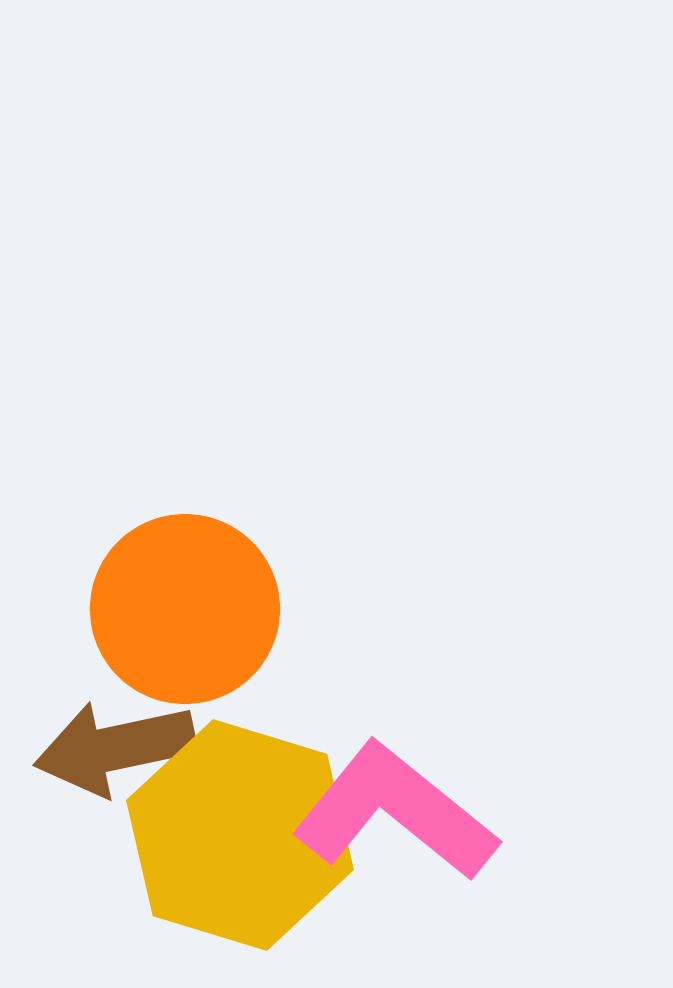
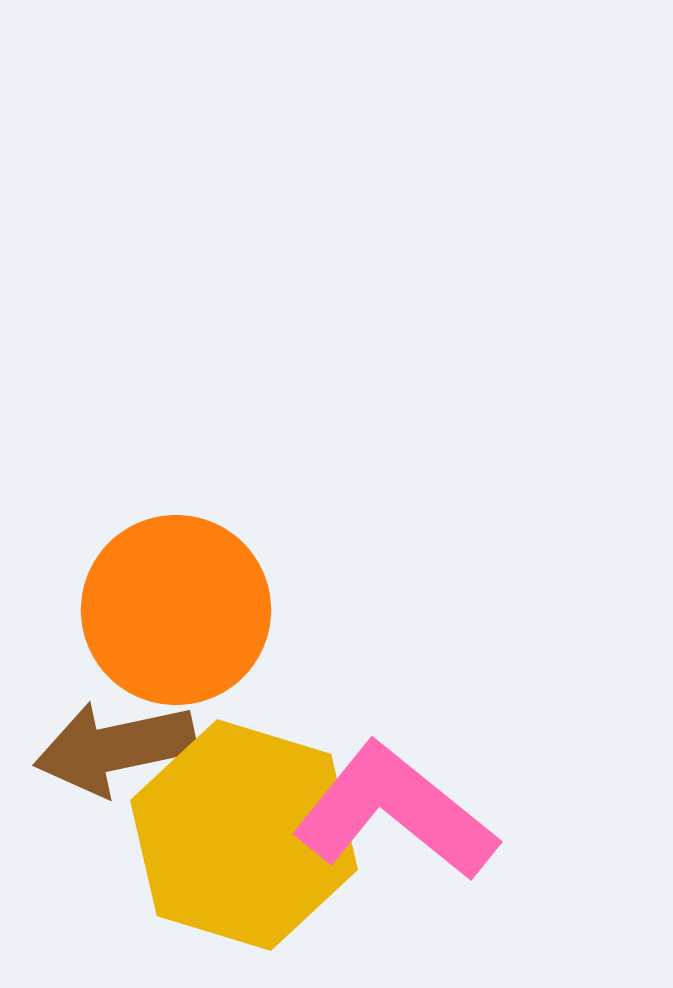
orange circle: moved 9 px left, 1 px down
yellow hexagon: moved 4 px right
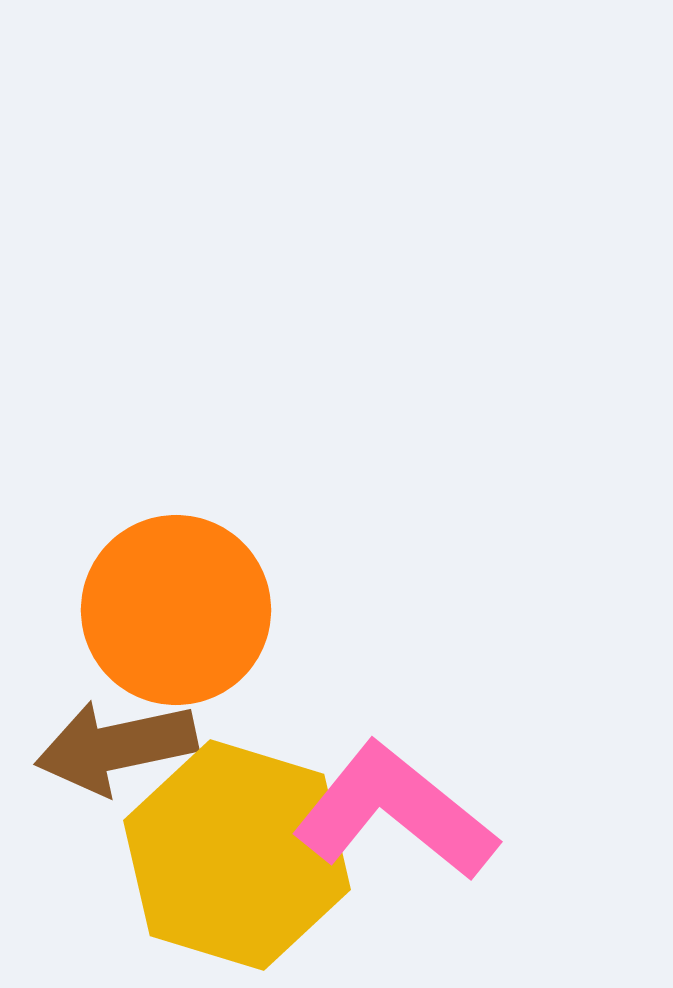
brown arrow: moved 1 px right, 1 px up
yellow hexagon: moved 7 px left, 20 px down
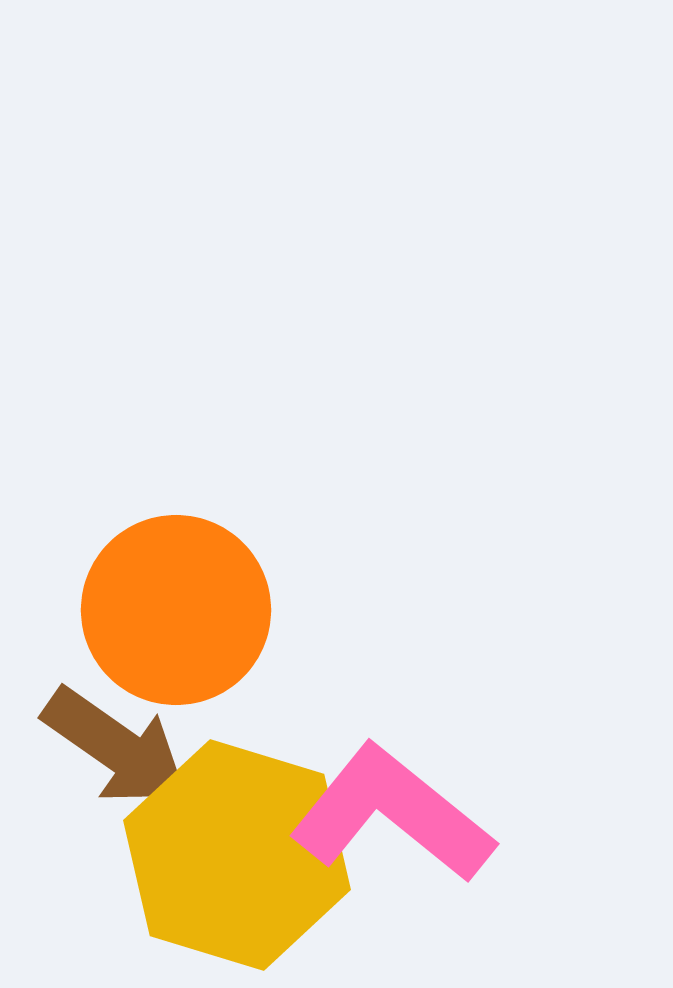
brown arrow: rotated 133 degrees counterclockwise
pink L-shape: moved 3 px left, 2 px down
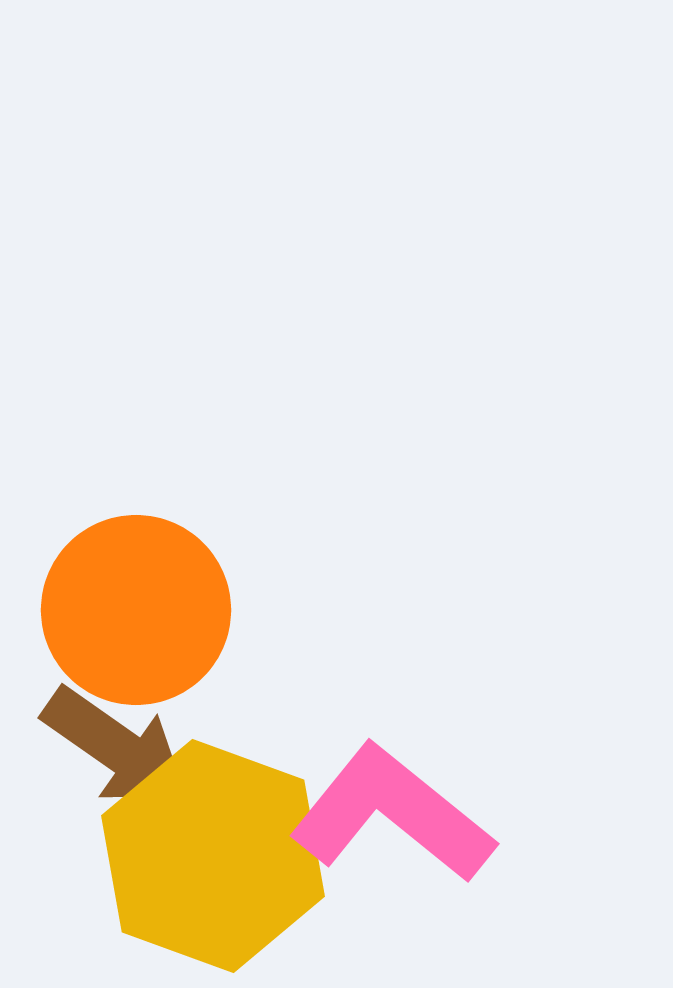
orange circle: moved 40 px left
yellow hexagon: moved 24 px left, 1 px down; rotated 3 degrees clockwise
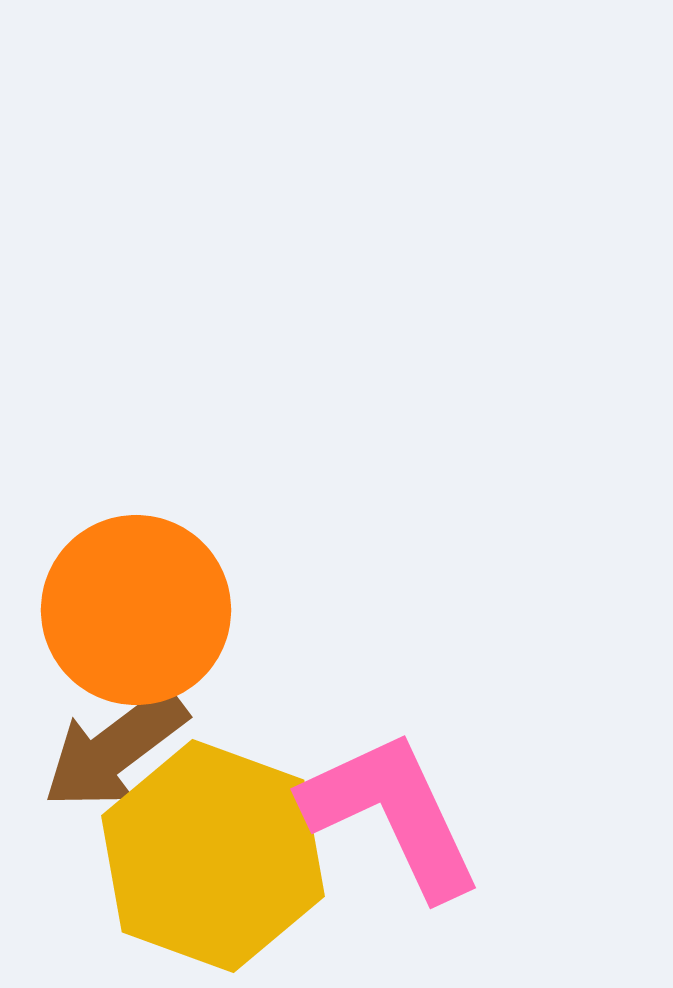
brown arrow: moved 1 px left, 2 px down; rotated 108 degrees clockwise
pink L-shape: rotated 26 degrees clockwise
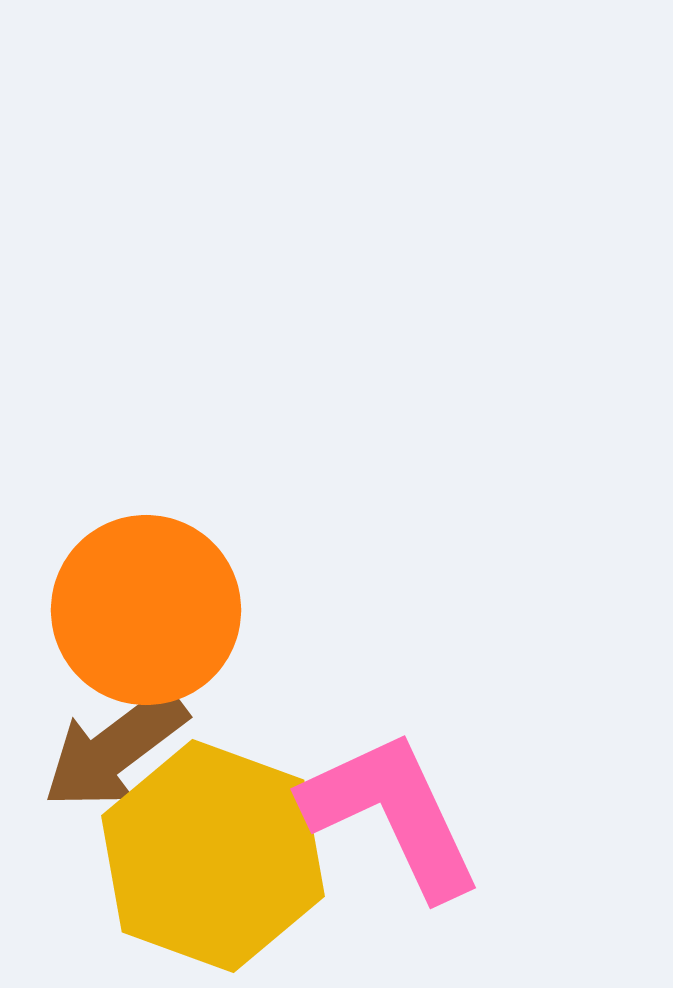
orange circle: moved 10 px right
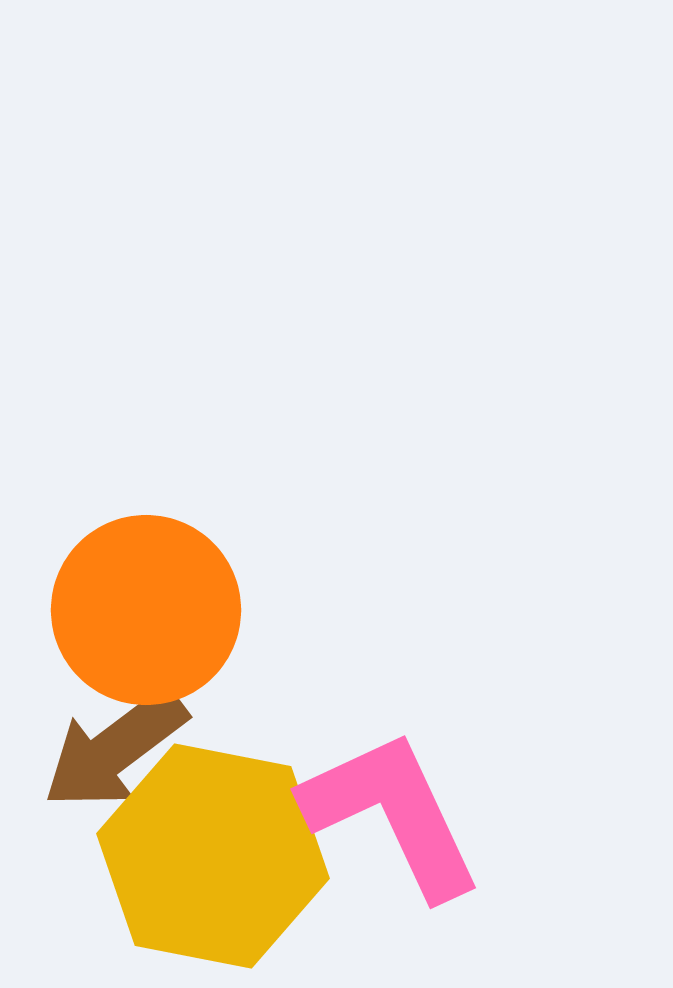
yellow hexagon: rotated 9 degrees counterclockwise
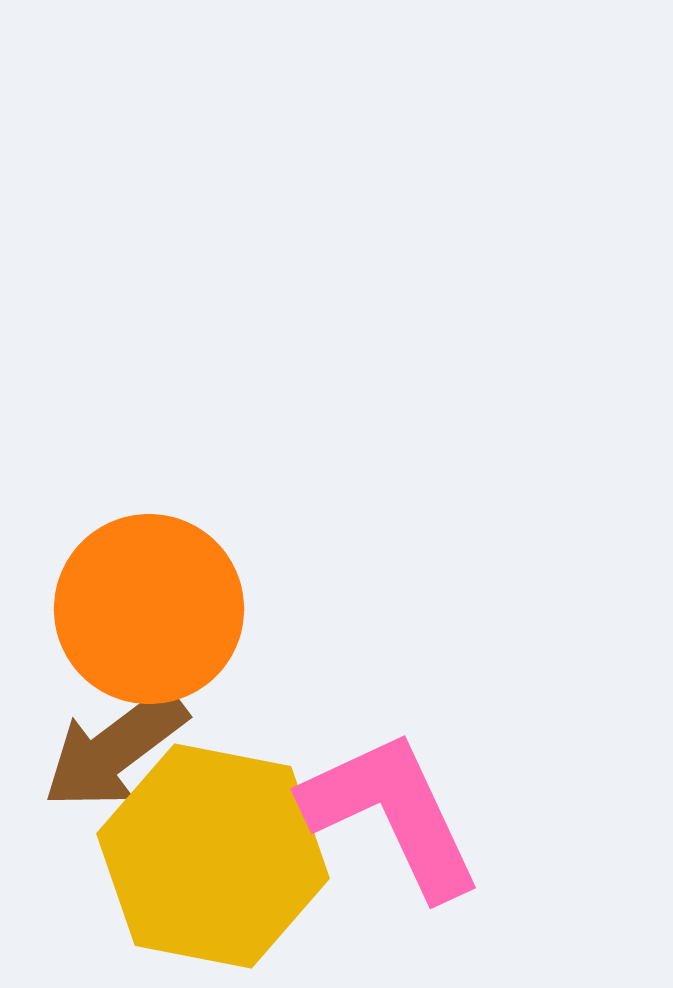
orange circle: moved 3 px right, 1 px up
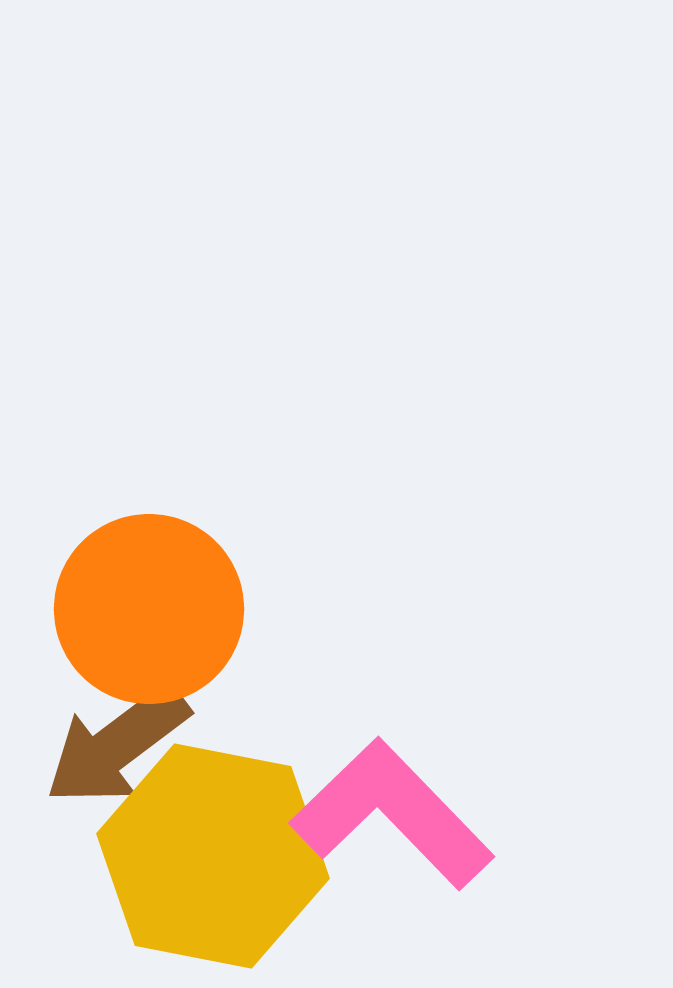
brown arrow: moved 2 px right, 4 px up
pink L-shape: rotated 19 degrees counterclockwise
